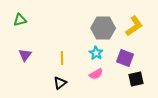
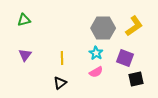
green triangle: moved 4 px right
pink semicircle: moved 2 px up
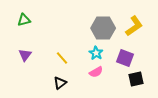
yellow line: rotated 40 degrees counterclockwise
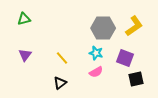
green triangle: moved 1 px up
cyan star: rotated 16 degrees counterclockwise
